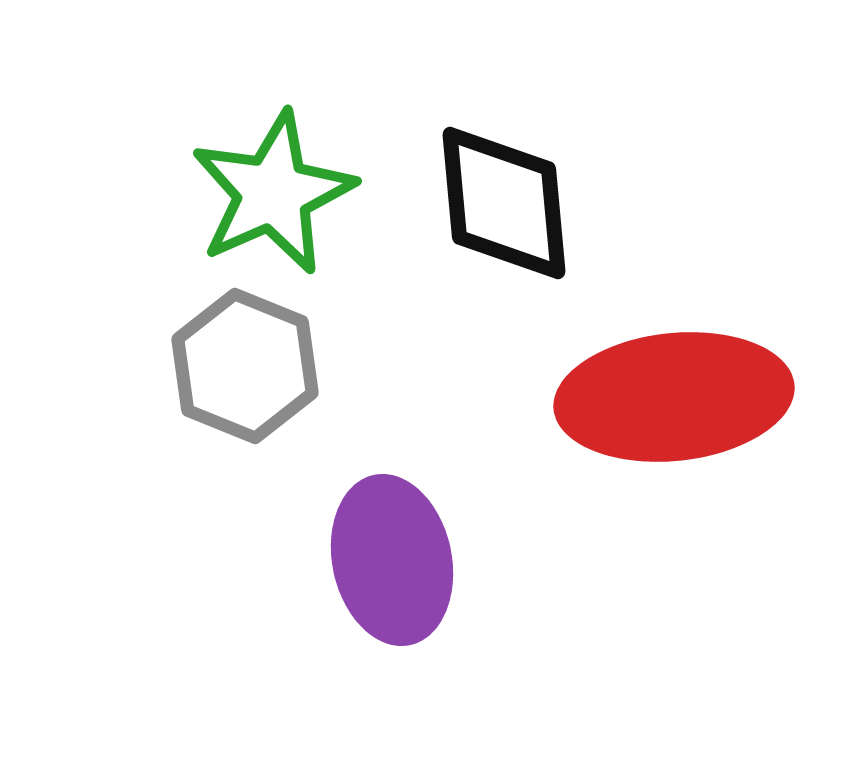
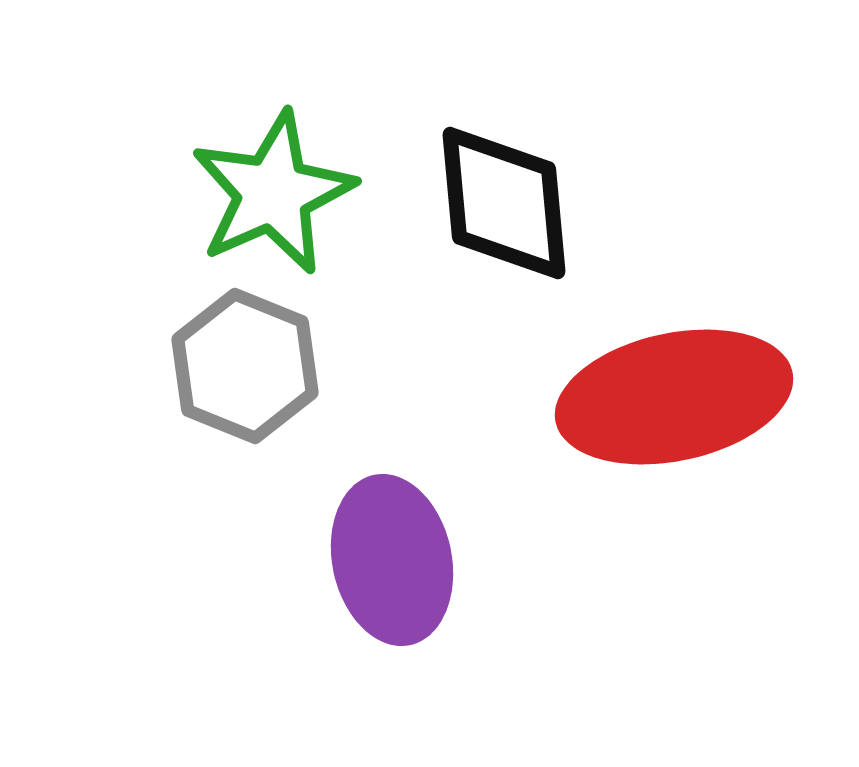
red ellipse: rotated 6 degrees counterclockwise
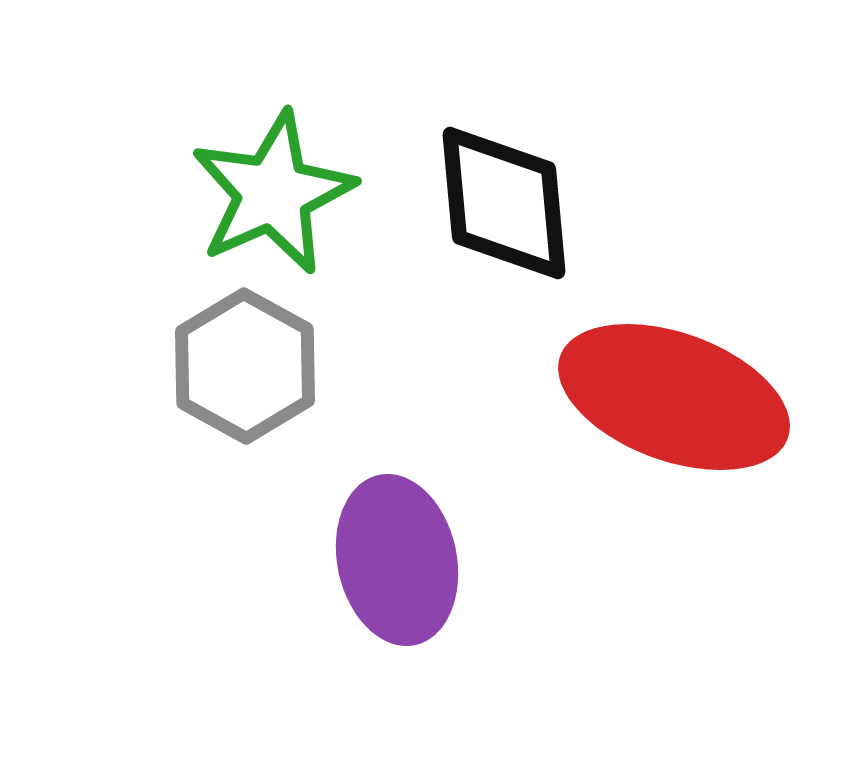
gray hexagon: rotated 7 degrees clockwise
red ellipse: rotated 32 degrees clockwise
purple ellipse: moved 5 px right
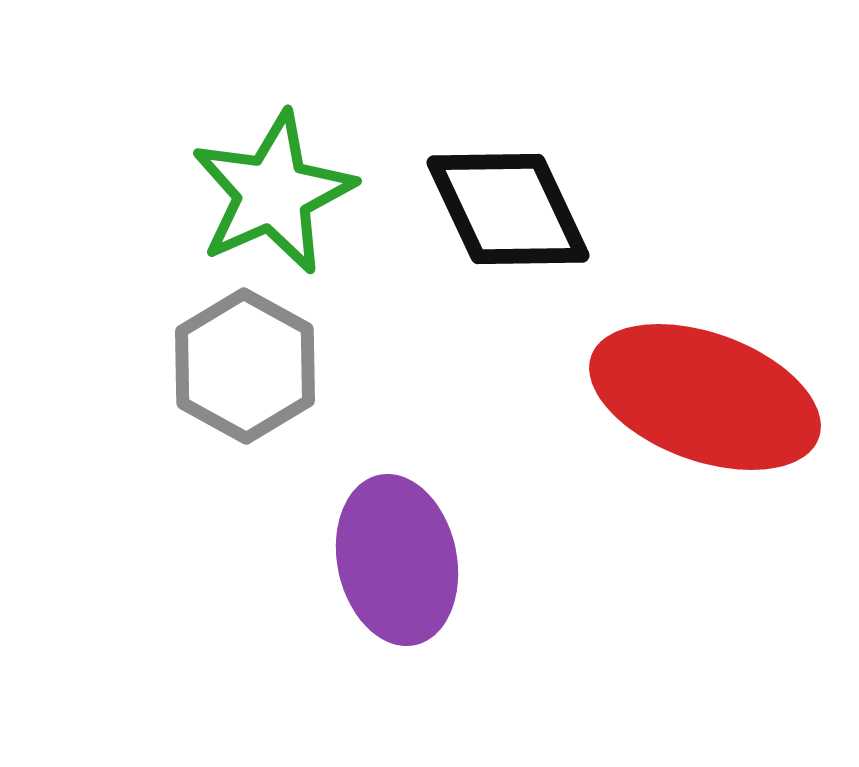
black diamond: moved 4 px right, 6 px down; rotated 20 degrees counterclockwise
red ellipse: moved 31 px right
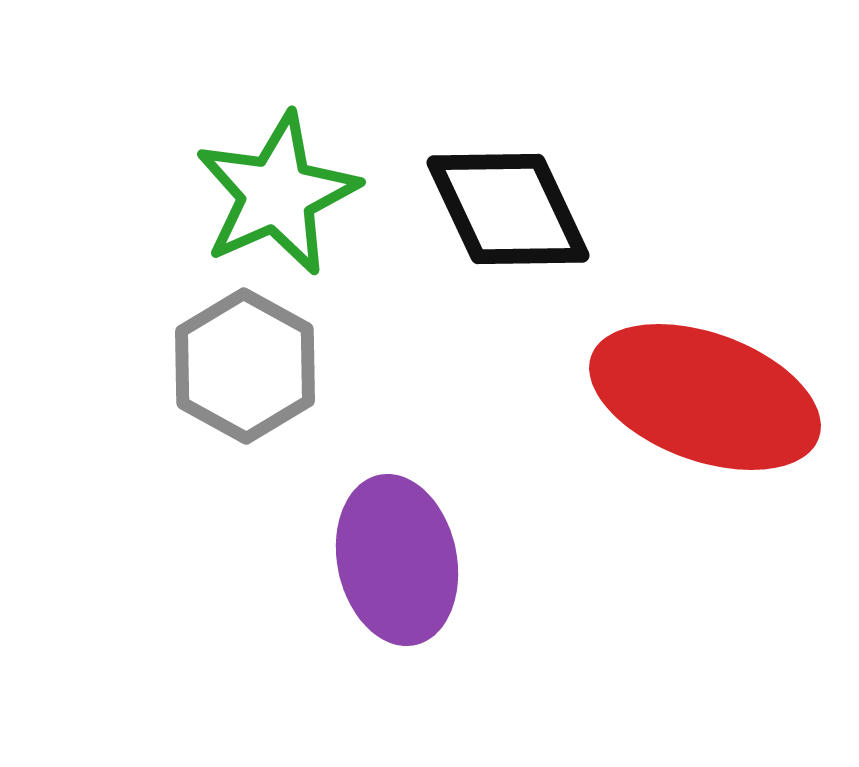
green star: moved 4 px right, 1 px down
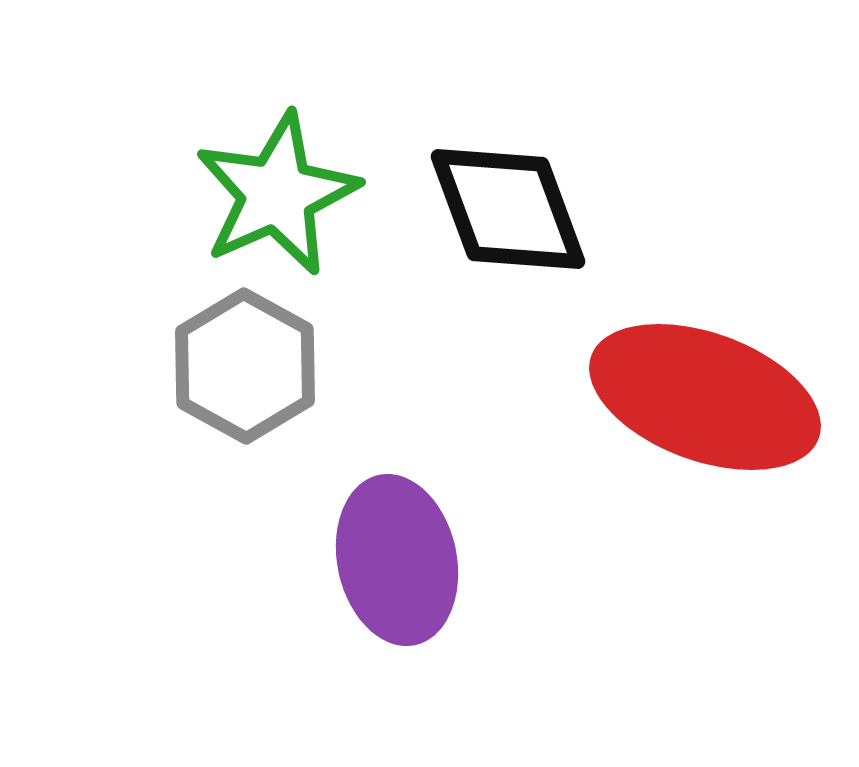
black diamond: rotated 5 degrees clockwise
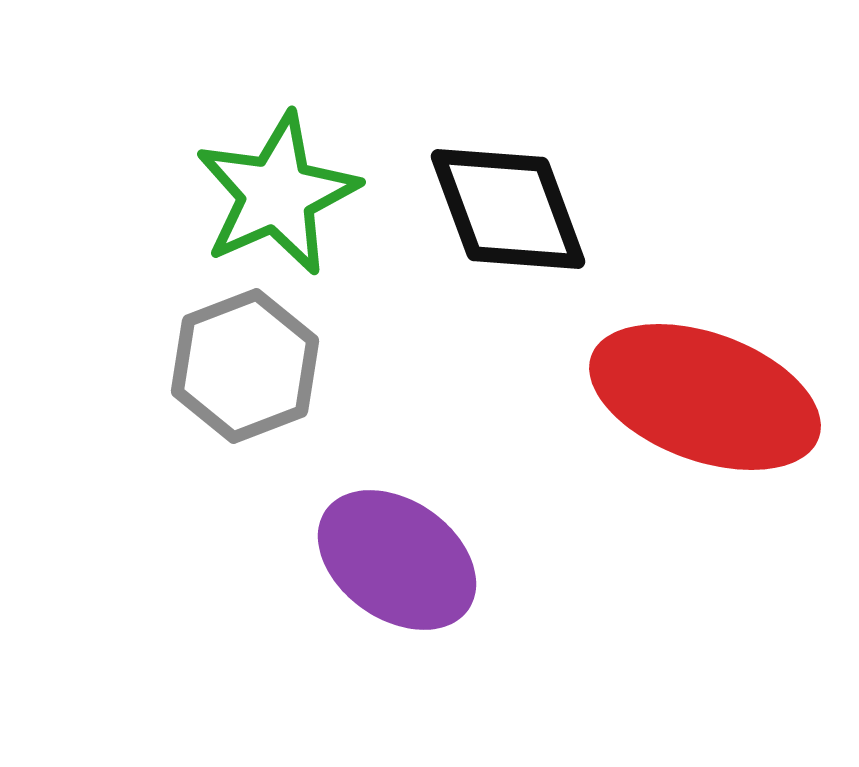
gray hexagon: rotated 10 degrees clockwise
purple ellipse: rotated 43 degrees counterclockwise
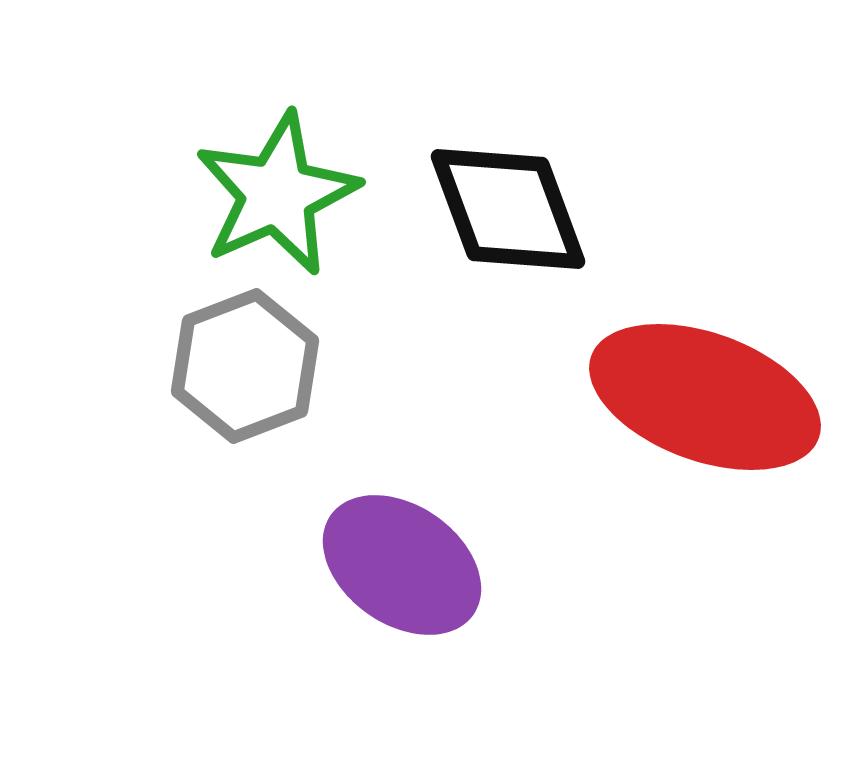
purple ellipse: moved 5 px right, 5 px down
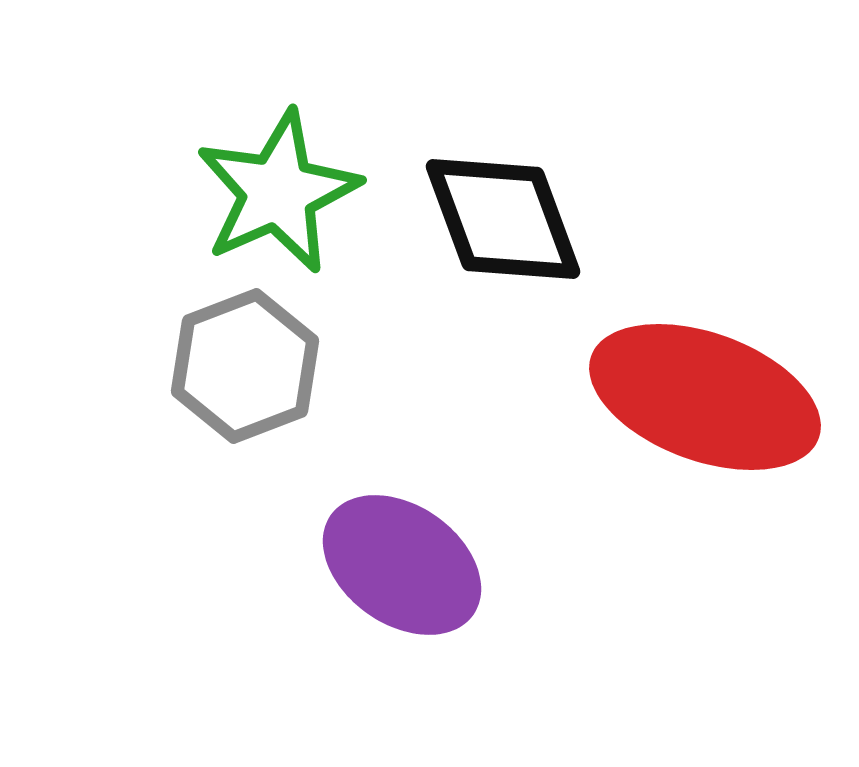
green star: moved 1 px right, 2 px up
black diamond: moved 5 px left, 10 px down
